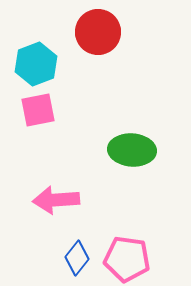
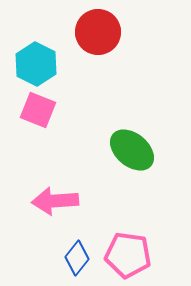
cyan hexagon: rotated 12 degrees counterclockwise
pink square: rotated 33 degrees clockwise
green ellipse: rotated 36 degrees clockwise
pink arrow: moved 1 px left, 1 px down
pink pentagon: moved 1 px right, 4 px up
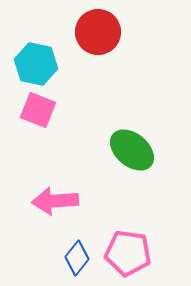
cyan hexagon: rotated 15 degrees counterclockwise
pink pentagon: moved 2 px up
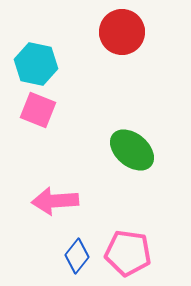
red circle: moved 24 px right
blue diamond: moved 2 px up
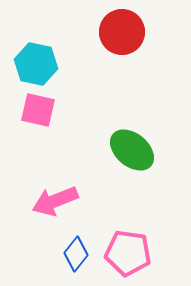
pink square: rotated 9 degrees counterclockwise
pink arrow: rotated 18 degrees counterclockwise
blue diamond: moved 1 px left, 2 px up
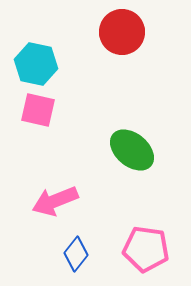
pink pentagon: moved 18 px right, 4 px up
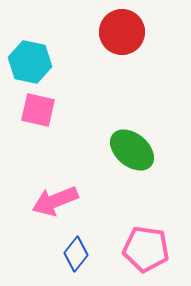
cyan hexagon: moved 6 px left, 2 px up
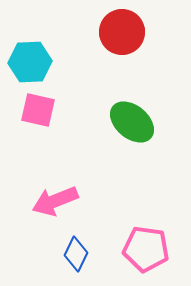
cyan hexagon: rotated 15 degrees counterclockwise
green ellipse: moved 28 px up
blue diamond: rotated 12 degrees counterclockwise
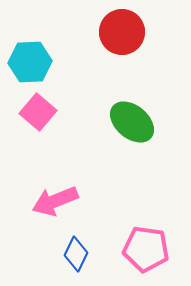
pink square: moved 2 px down; rotated 27 degrees clockwise
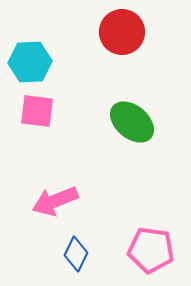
pink square: moved 1 px left, 1 px up; rotated 33 degrees counterclockwise
pink pentagon: moved 5 px right, 1 px down
